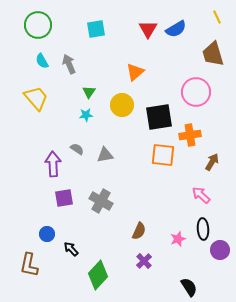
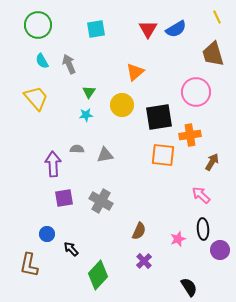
gray semicircle: rotated 32 degrees counterclockwise
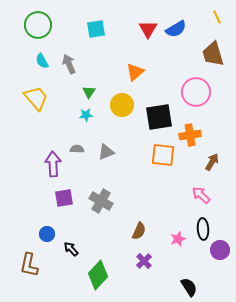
gray triangle: moved 1 px right, 3 px up; rotated 12 degrees counterclockwise
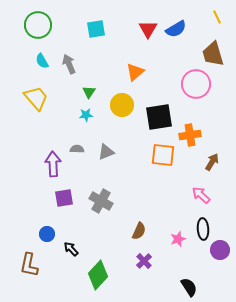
pink circle: moved 8 px up
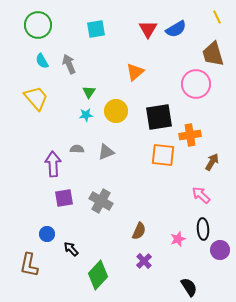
yellow circle: moved 6 px left, 6 px down
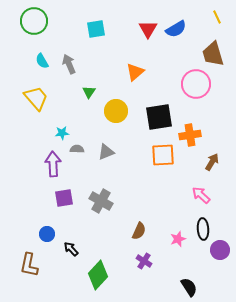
green circle: moved 4 px left, 4 px up
cyan star: moved 24 px left, 18 px down
orange square: rotated 10 degrees counterclockwise
purple cross: rotated 14 degrees counterclockwise
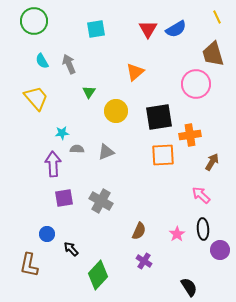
pink star: moved 1 px left, 5 px up; rotated 14 degrees counterclockwise
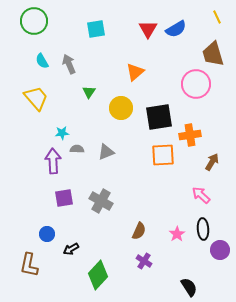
yellow circle: moved 5 px right, 3 px up
purple arrow: moved 3 px up
black arrow: rotated 77 degrees counterclockwise
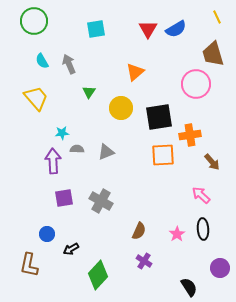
brown arrow: rotated 108 degrees clockwise
purple circle: moved 18 px down
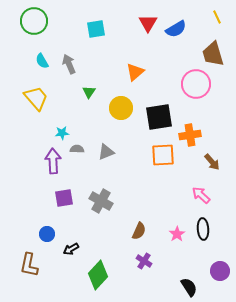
red triangle: moved 6 px up
purple circle: moved 3 px down
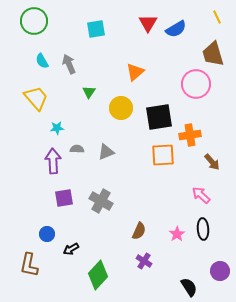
cyan star: moved 5 px left, 5 px up
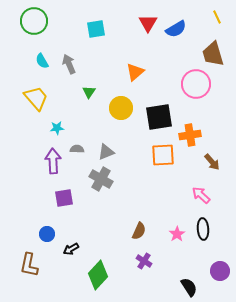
gray cross: moved 22 px up
